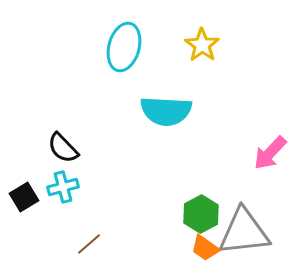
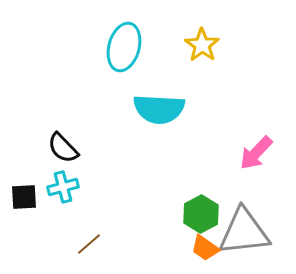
cyan semicircle: moved 7 px left, 2 px up
pink arrow: moved 14 px left
black square: rotated 28 degrees clockwise
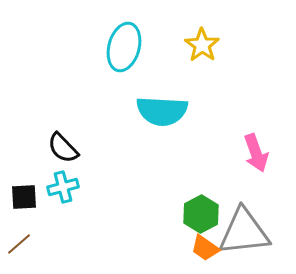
cyan semicircle: moved 3 px right, 2 px down
pink arrow: rotated 63 degrees counterclockwise
brown line: moved 70 px left
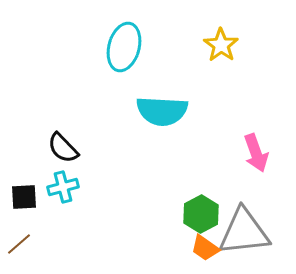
yellow star: moved 19 px right
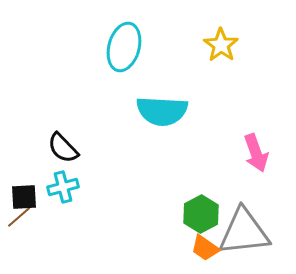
brown line: moved 27 px up
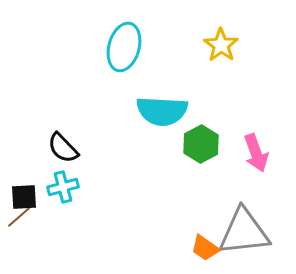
green hexagon: moved 70 px up
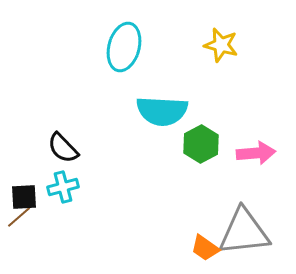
yellow star: rotated 20 degrees counterclockwise
pink arrow: rotated 75 degrees counterclockwise
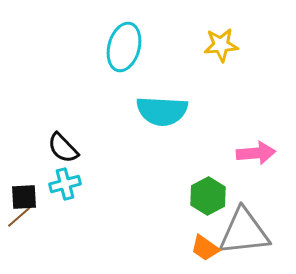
yellow star: rotated 20 degrees counterclockwise
green hexagon: moved 7 px right, 52 px down
cyan cross: moved 2 px right, 3 px up
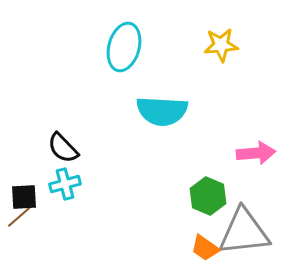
green hexagon: rotated 9 degrees counterclockwise
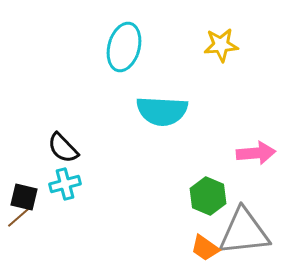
black square: rotated 16 degrees clockwise
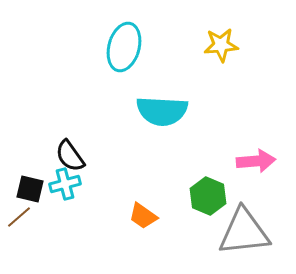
black semicircle: moved 7 px right, 8 px down; rotated 8 degrees clockwise
pink arrow: moved 8 px down
black square: moved 6 px right, 8 px up
orange trapezoid: moved 62 px left, 32 px up
